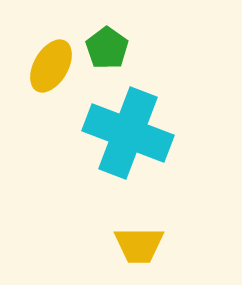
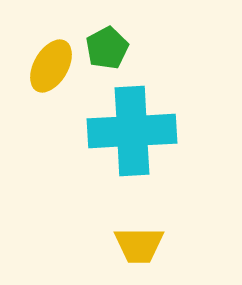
green pentagon: rotated 9 degrees clockwise
cyan cross: moved 4 px right, 2 px up; rotated 24 degrees counterclockwise
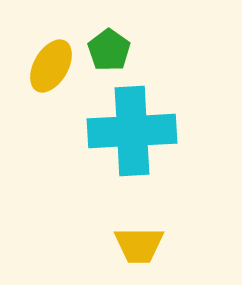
green pentagon: moved 2 px right, 2 px down; rotated 9 degrees counterclockwise
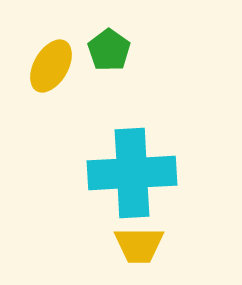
cyan cross: moved 42 px down
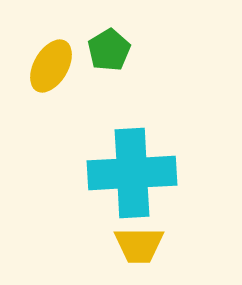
green pentagon: rotated 6 degrees clockwise
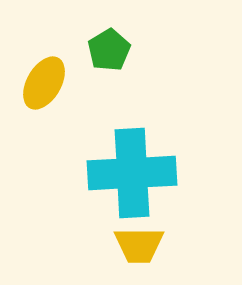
yellow ellipse: moved 7 px left, 17 px down
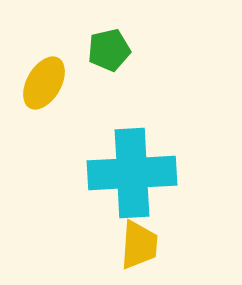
green pentagon: rotated 18 degrees clockwise
yellow trapezoid: rotated 86 degrees counterclockwise
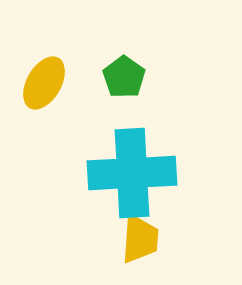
green pentagon: moved 15 px right, 27 px down; rotated 24 degrees counterclockwise
yellow trapezoid: moved 1 px right, 6 px up
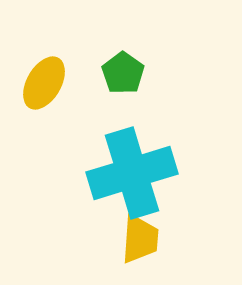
green pentagon: moved 1 px left, 4 px up
cyan cross: rotated 14 degrees counterclockwise
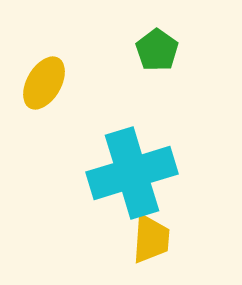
green pentagon: moved 34 px right, 23 px up
yellow trapezoid: moved 11 px right
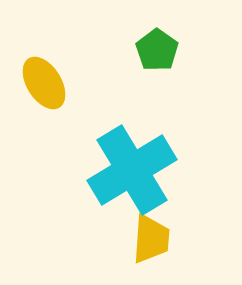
yellow ellipse: rotated 62 degrees counterclockwise
cyan cross: moved 3 px up; rotated 14 degrees counterclockwise
